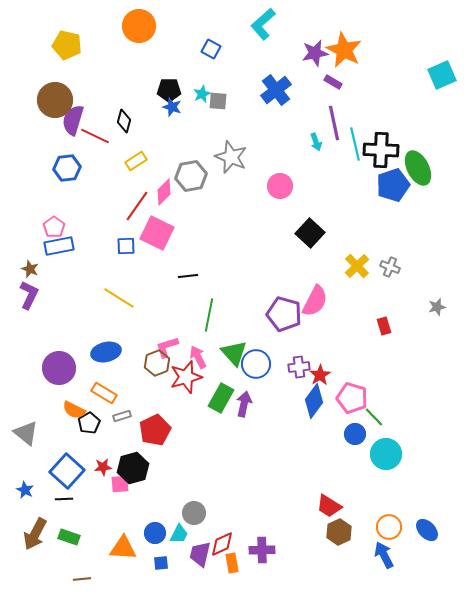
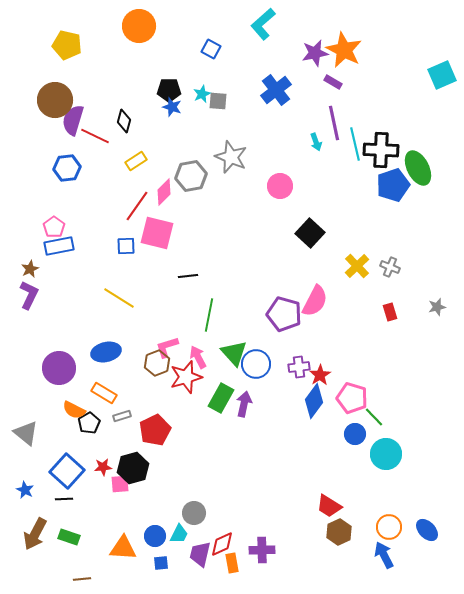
pink square at (157, 233): rotated 12 degrees counterclockwise
brown star at (30, 269): rotated 24 degrees clockwise
red rectangle at (384, 326): moved 6 px right, 14 px up
blue circle at (155, 533): moved 3 px down
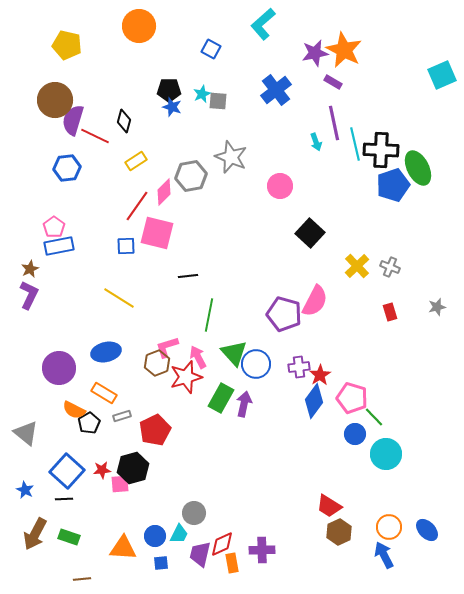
red star at (103, 467): moved 1 px left, 3 px down
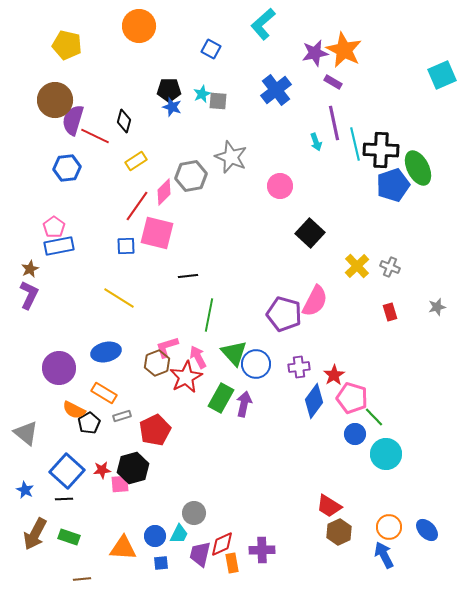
red star at (320, 375): moved 14 px right
red star at (186, 377): rotated 12 degrees counterclockwise
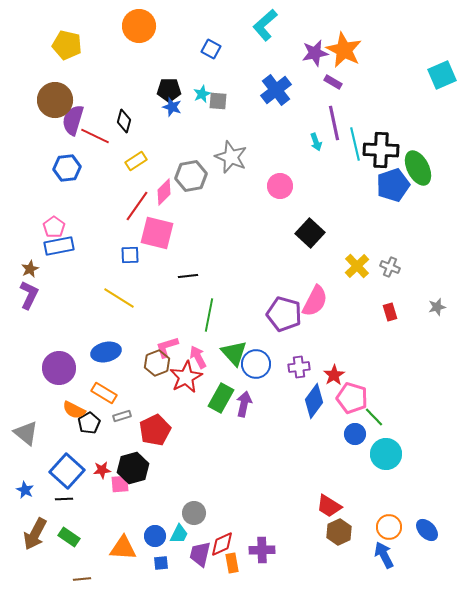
cyan L-shape at (263, 24): moved 2 px right, 1 px down
blue square at (126, 246): moved 4 px right, 9 px down
green rectangle at (69, 537): rotated 15 degrees clockwise
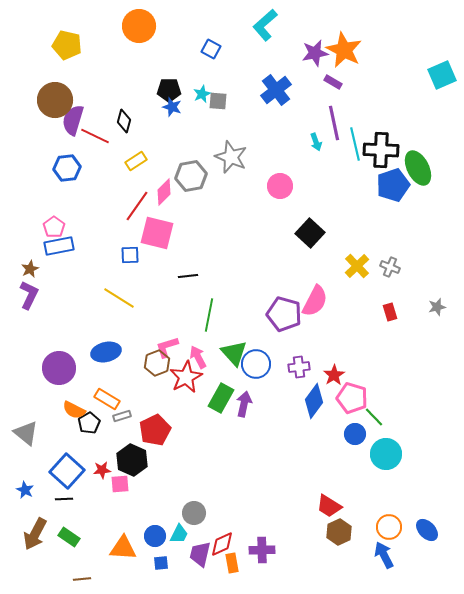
orange rectangle at (104, 393): moved 3 px right, 6 px down
black hexagon at (133, 468): moved 1 px left, 8 px up; rotated 20 degrees counterclockwise
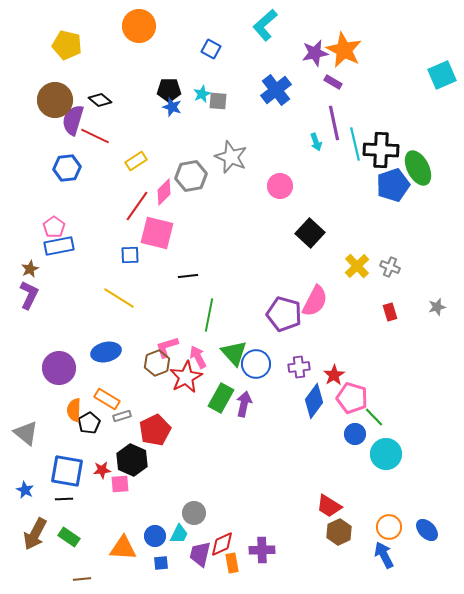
black diamond at (124, 121): moved 24 px left, 21 px up; rotated 65 degrees counterclockwise
orange semicircle at (74, 410): rotated 65 degrees clockwise
blue square at (67, 471): rotated 32 degrees counterclockwise
